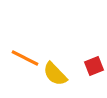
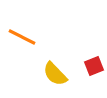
orange line: moved 3 px left, 21 px up
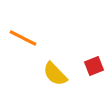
orange line: moved 1 px right, 1 px down
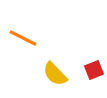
red square: moved 4 px down
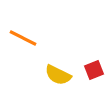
yellow semicircle: moved 3 px right, 1 px down; rotated 20 degrees counterclockwise
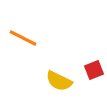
yellow semicircle: moved 1 px right, 6 px down
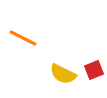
yellow semicircle: moved 4 px right, 7 px up
